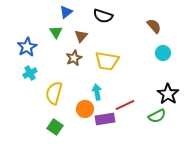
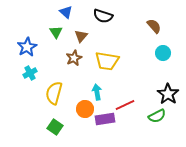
blue triangle: rotated 40 degrees counterclockwise
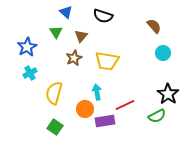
purple rectangle: moved 2 px down
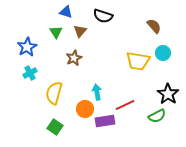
blue triangle: rotated 24 degrees counterclockwise
brown triangle: moved 1 px left, 5 px up
yellow trapezoid: moved 31 px right
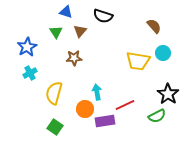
brown star: rotated 21 degrees clockwise
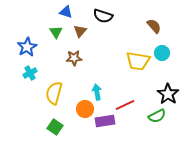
cyan circle: moved 1 px left
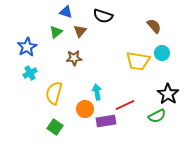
green triangle: rotated 24 degrees clockwise
purple rectangle: moved 1 px right
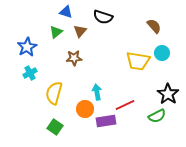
black semicircle: moved 1 px down
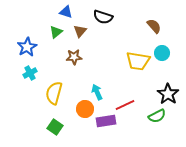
brown star: moved 1 px up
cyan arrow: rotated 14 degrees counterclockwise
